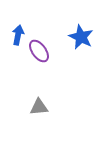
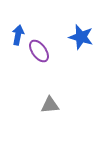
blue star: rotated 10 degrees counterclockwise
gray triangle: moved 11 px right, 2 px up
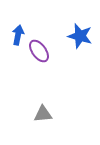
blue star: moved 1 px left, 1 px up
gray triangle: moved 7 px left, 9 px down
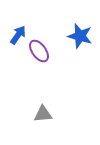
blue arrow: rotated 24 degrees clockwise
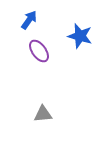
blue arrow: moved 11 px right, 15 px up
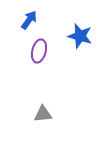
purple ellipse: rotated 50 degrees clockwise
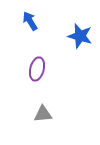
blue arrow: moved 1 px right, 1 px down; rotated 66 degrees counterclockwise
purple ellipse: moved 2 px left, 18 px down
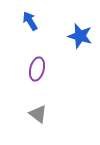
gray triangle: moved 5 px left; rotated 42 degrees clockwise
